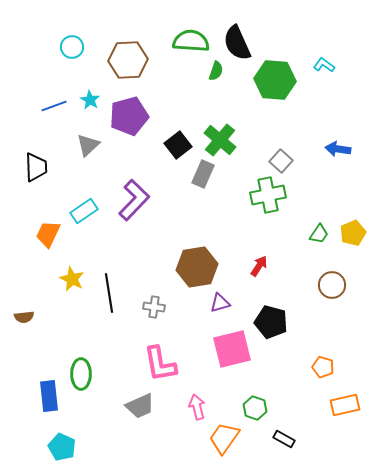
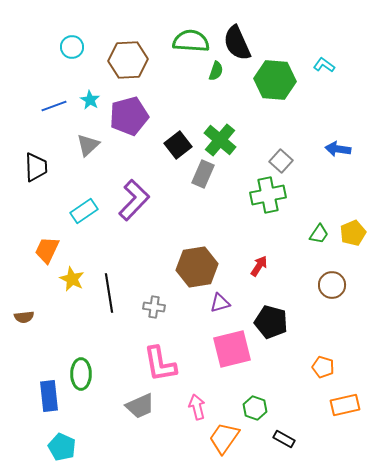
orange trapezoid at (48, 234): moved 1 px left, 16 px down
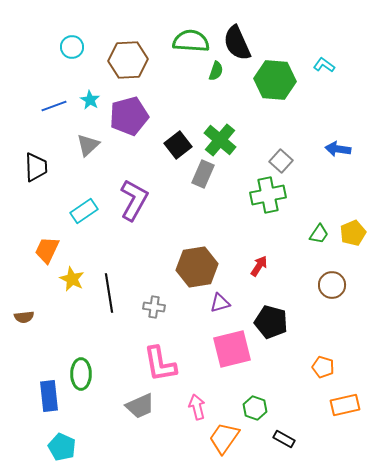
purple L-shape at (134, 200): rotated 15 degrees counterclockwise
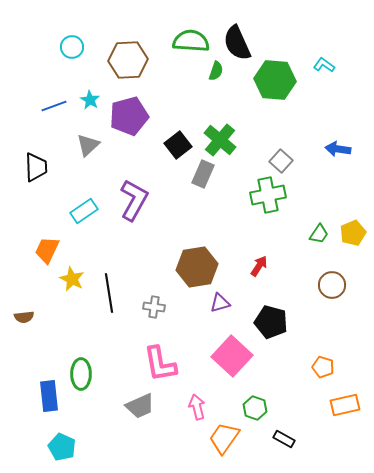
pink square at (232, 349): moved 7 px down; rotated 33 degrees counterclockwise
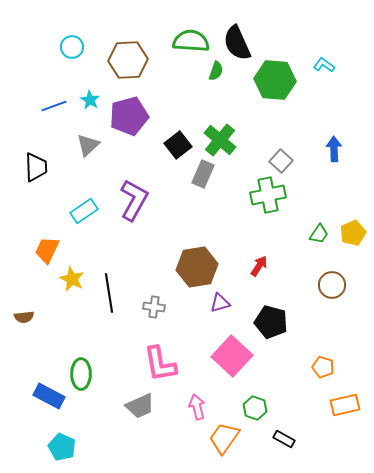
blue arrow at (338, 149): moved 4 px left; rotated 80 degrees clockwise
blue rectangle at (49, 396): rotated 56 degrees counterclockwise
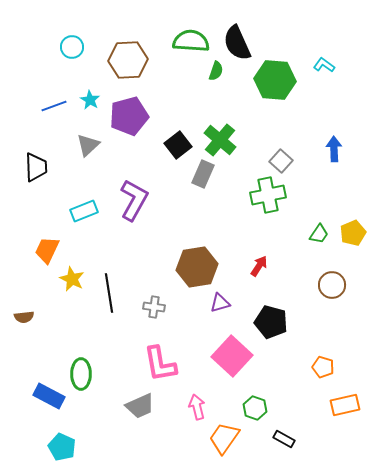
cyan rectangle at (84, 211): rotated 12 degrees clockwise
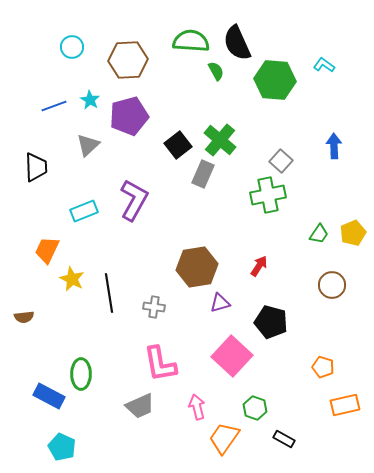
green semicircle at (216, 71): rotated 48 degrees counterclockwise
blue arrow at (334, 149): moved 3 px up
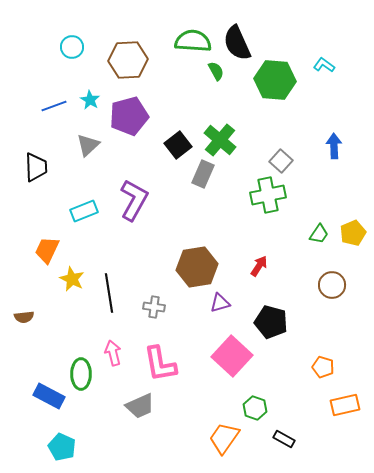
green semicircle at (191, 41): moved 2 px right
pink arrow at (197, 407): moved 84 px left, 54 px up
